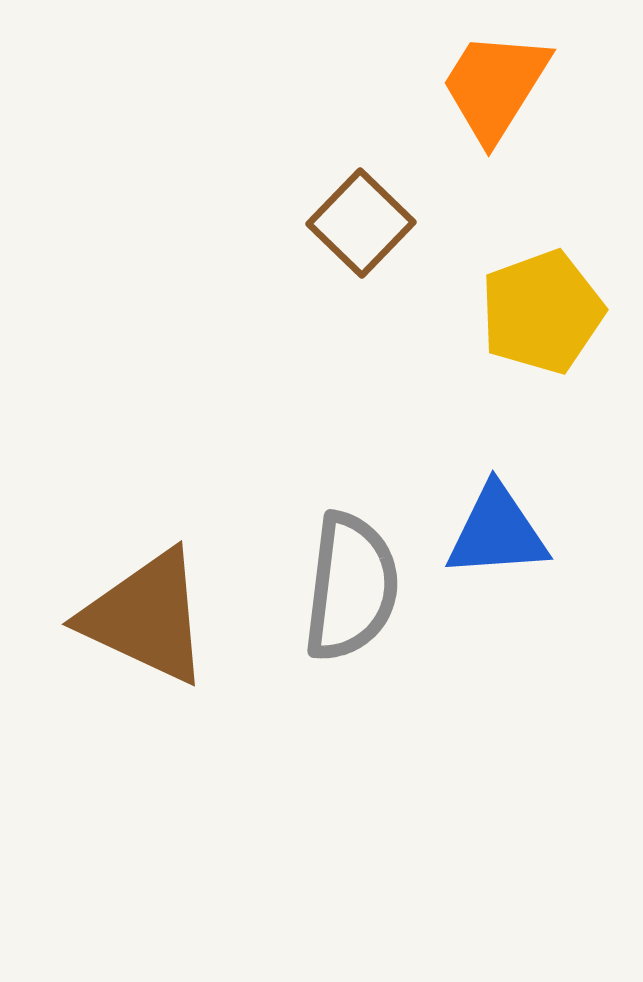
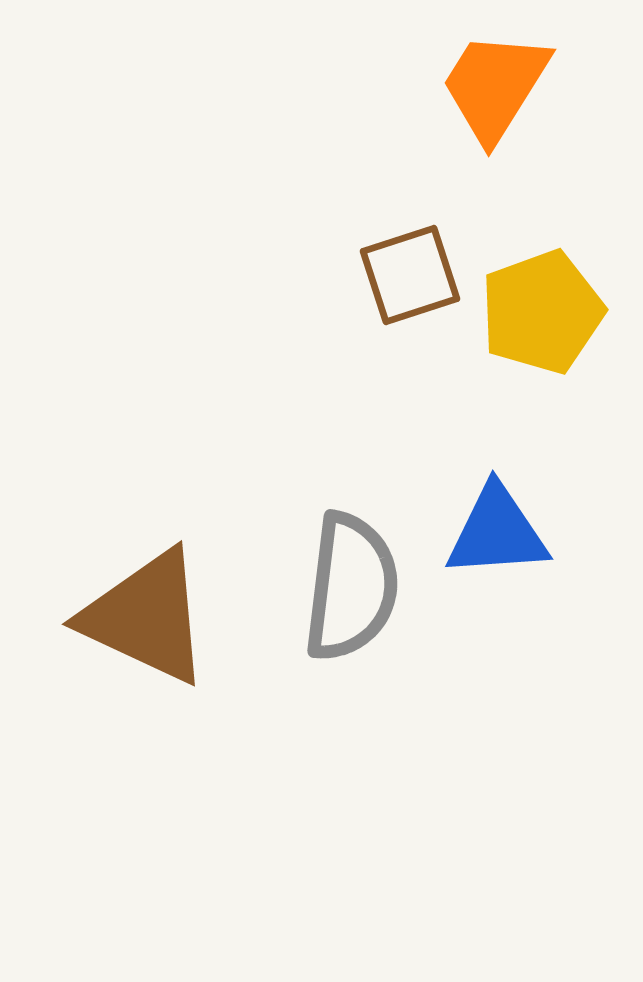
brown square: moved 49 px right, 52 px down; rotated 28 degrees clockwise
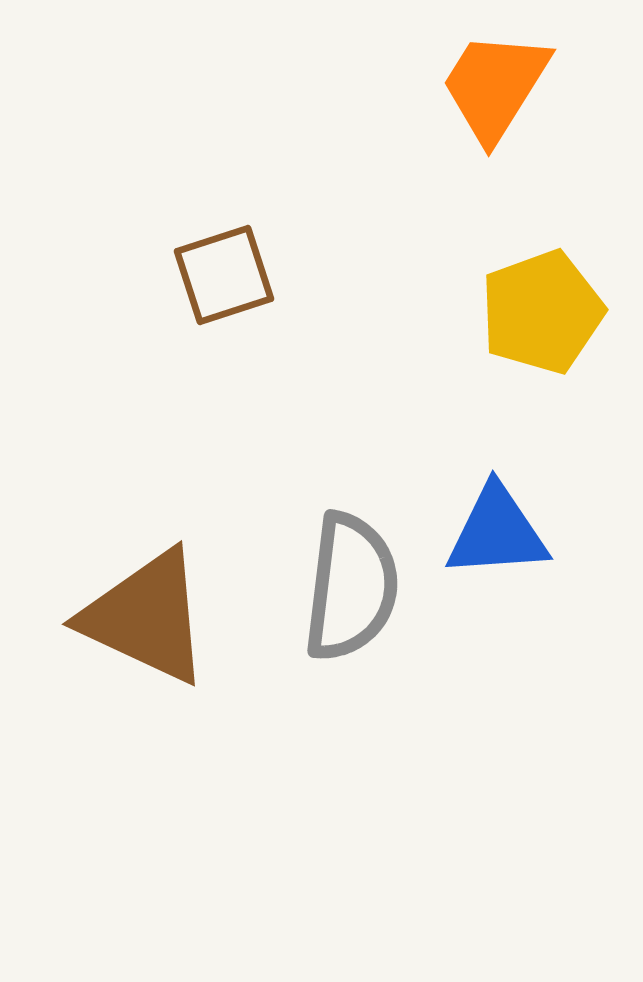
brown square: moved 186 px left
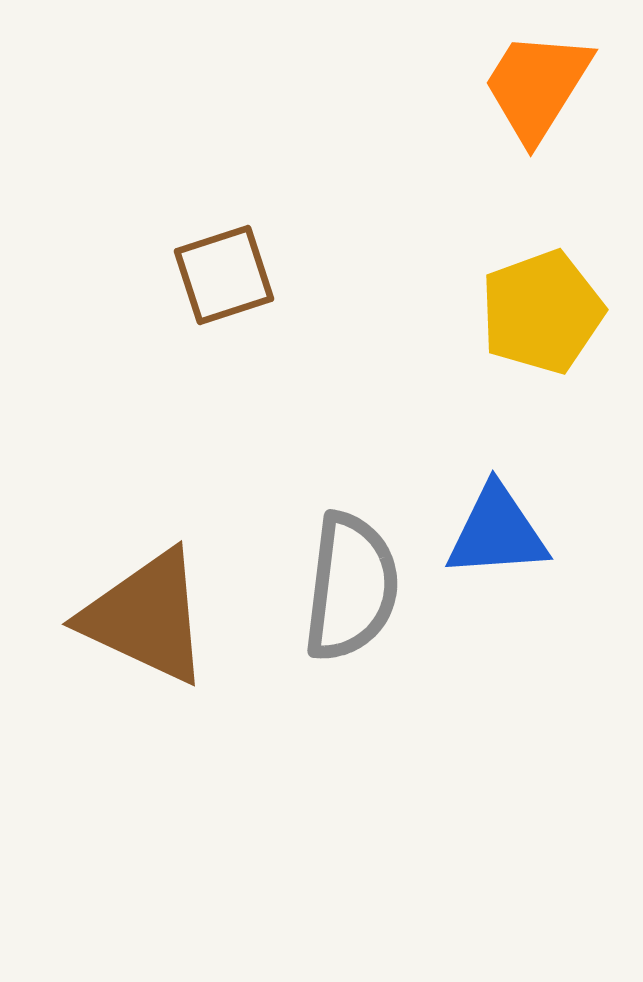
orange trapezoid: moved 42 px right
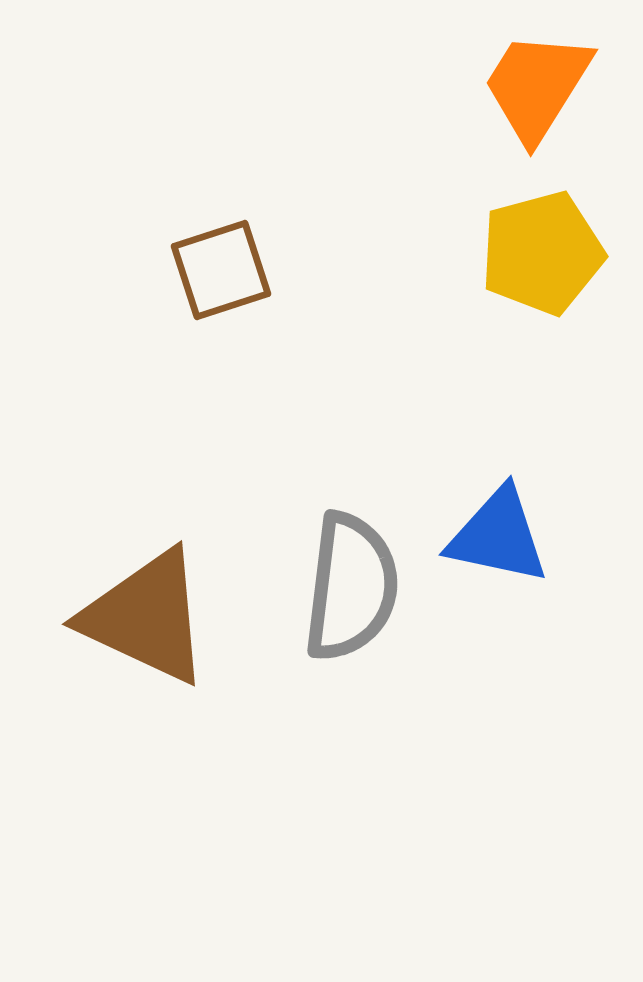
brown square: moved 3 px left, 5 px up
yellow pentagon: moved 59 px up; rotated 5 degrees clockwise
blue triangle: moved 1 px right, 4 px down; rotated 16 degrees clockwise
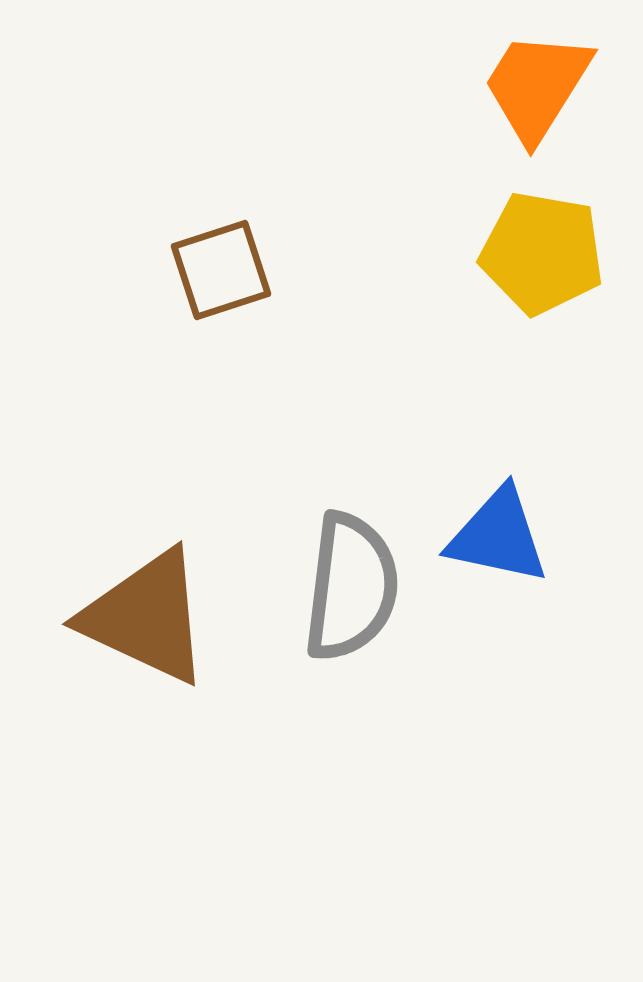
yellow pentagon: rotated 25 degrees clockwise
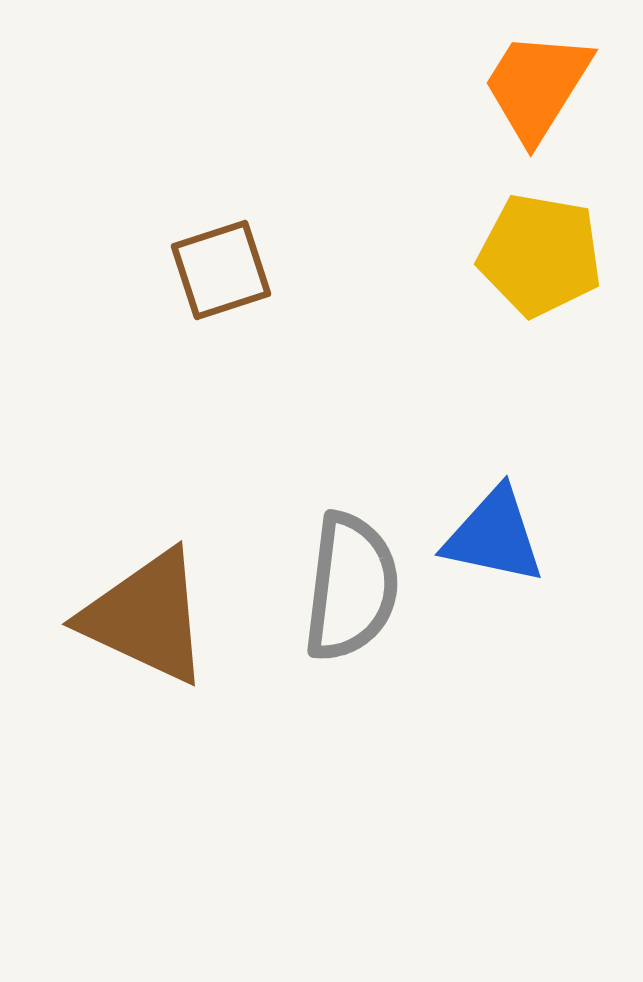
yellow pentagon: moved 2 px left, 2 px down
blue triangle: moved 4 px left
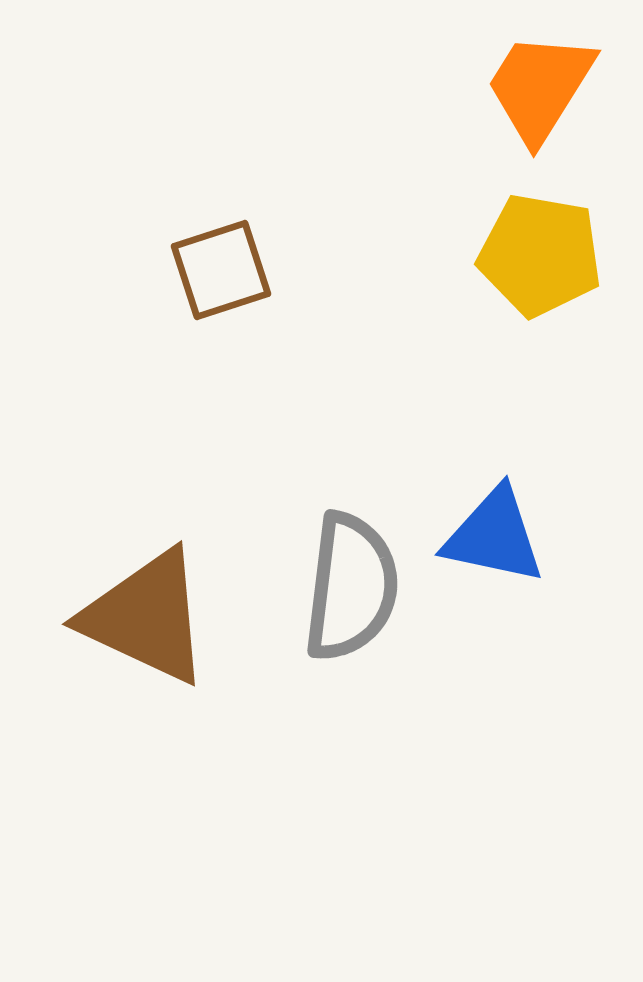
orange trapezoid: moved 3 px right, 1 px down
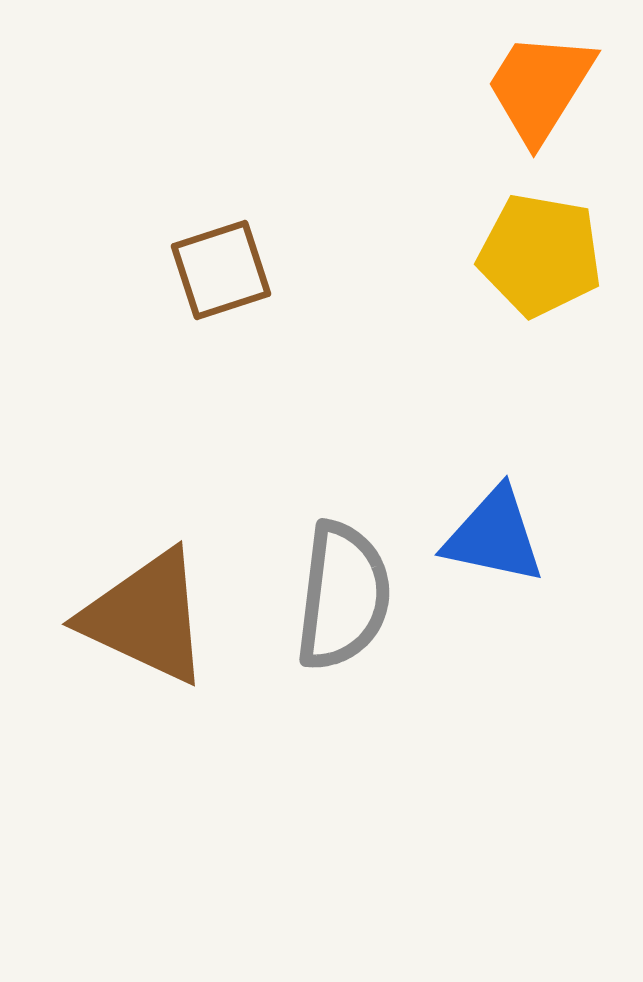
gray semicircle: moved 8 px left, 9 px down
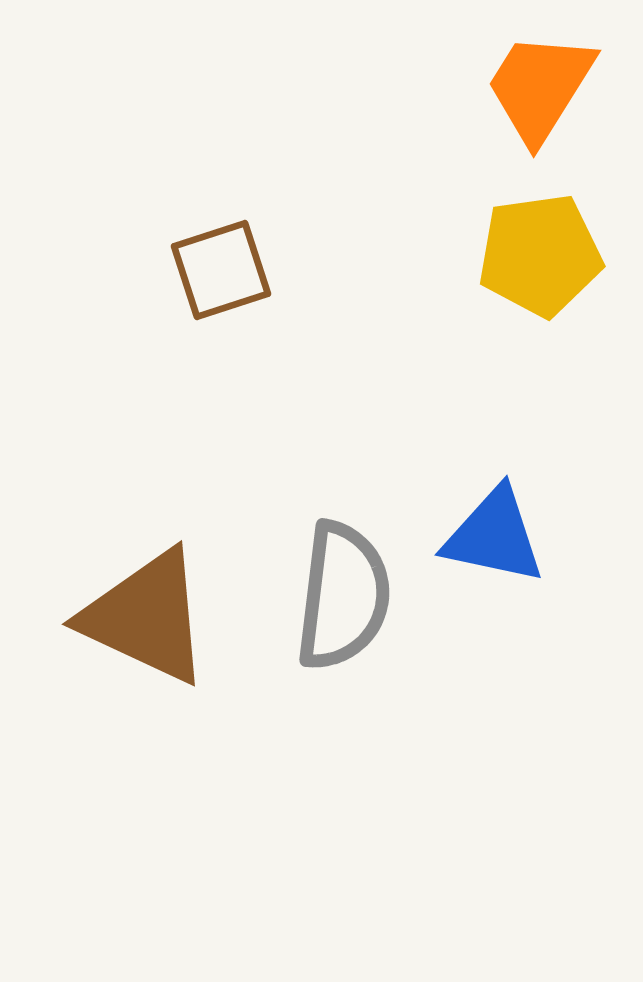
yellow pentagon: rotated 18 degrees counterclockwise
